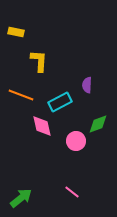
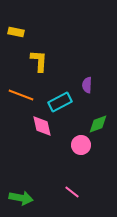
pink circle: moved 5 px right, 4 px down
green arrow: rotated 50 degrees clockwise
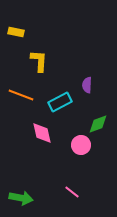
pink diamond: moved 7 px down
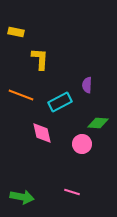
yellow L-shape: moved 1 px right, 2 px up
green diamond: moved 1 px up; rotated 25 degrees clockwise
pink circle: moved 1 px right, 1 px up
pink line: rotated 21 degrees counterclockwise
green arrow: moved 1 px right, 1 px up
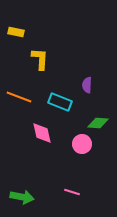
orange line: moved 2 px left, 2 px down
cyan rectangle: rotated 50 degrees clockwise
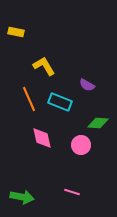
yellow L-shape: moved 4 px right, 7 px down; rotated 35 degrees counterclockwise
purple semicircle: rotated 63 degrees counterclockwise
orange line: moved 10 px right, 2 px down; rotated 45 degrees clockwise
pink diamond: moved 5 px down
pink circle: moved 1 px left, 1 px down
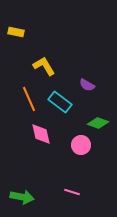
cyan rectangle: rotated 15 degrees clockwise
green diamond: rotated 15 degrees clockwise
pink diamond: moved 1 px left, 4 px up
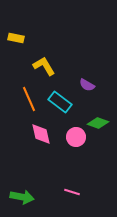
yellow rectangle: moved 6 px down
pink circle: moved 5 px left, 8 px up
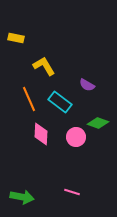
pink diamond: rotated 15 degrees clockwise
